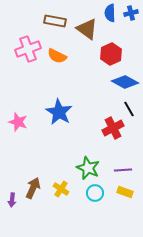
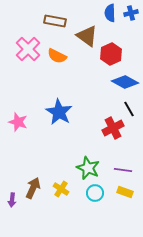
brown triangle: moved 7 px down
pink cross: rotated 25 degrees counterclockwise
purple line: rotated 12 degrees clockwise
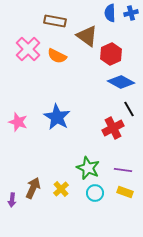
blue diamond: moved 4 px left
blue star: moved 2 px left, 5 px down
yellow cross: rotated 14 degrees clockwise
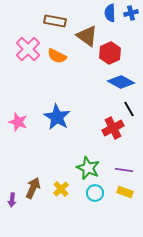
red hexagon: moved 1 px left, 1 px up
purple line: moved 1 px right
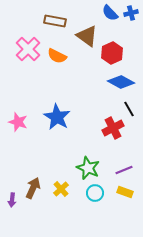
blue semicircle: rotated 42 degrees counterclockwise
red hexagon: moved 2 px right
purple line: rotated 30 degrees counterclockwise
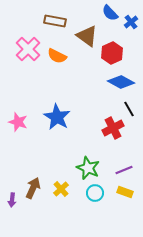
blue cross: moved 9 px down; rotated 24 degrees counterclockwise
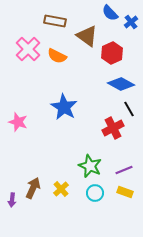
blue diamond: moved 2 px down
blue star: moved 7 px right, 10 px up
green star: moved 2 px right, 2 px up
